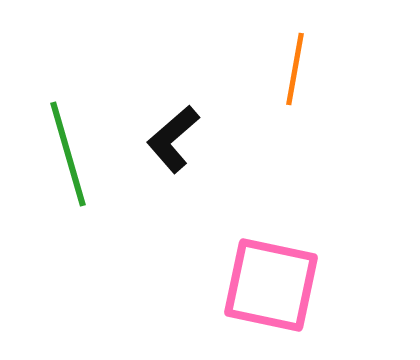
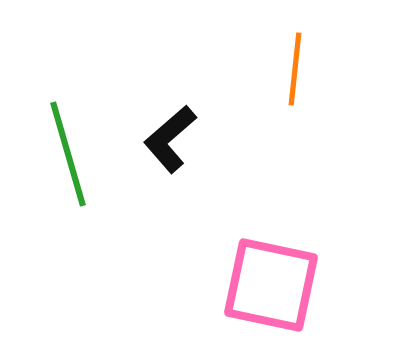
orange line: rotated 4 degrees counterclockwise
black L-shape: moved 3 px left
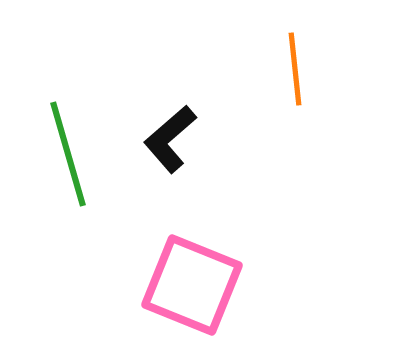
orange line: rotated 12 degrees counterclockwise
pink square: moved 79 px left; rotated 10 degrees clockwise
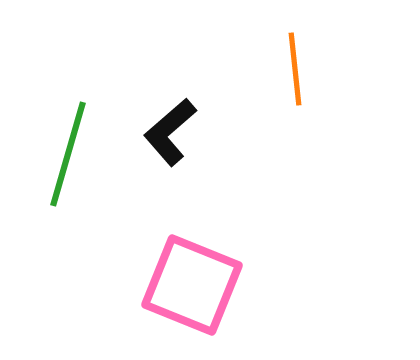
black L-shape: moved 7 px up
green line: rotated 32 degrees clockwise
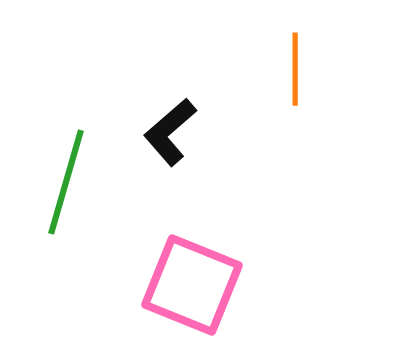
orange line: rotated 6 degrees clockwise
green line: moved 2 px left, 28 px down
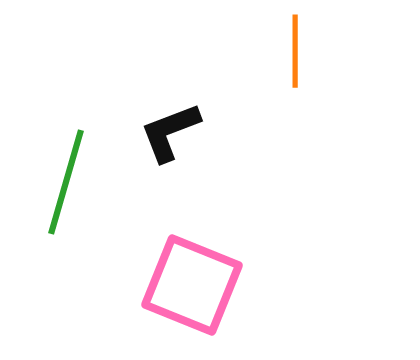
orange line: moved 18 px up
black L-shape: rotated 20 degrees clockwise
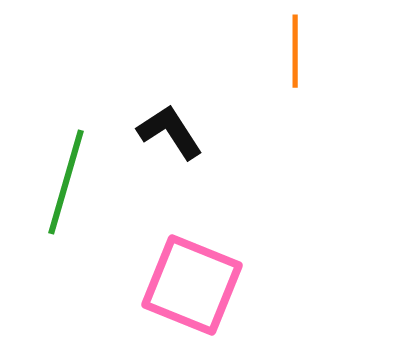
black L-shape: rotated 78 degrees clockwise
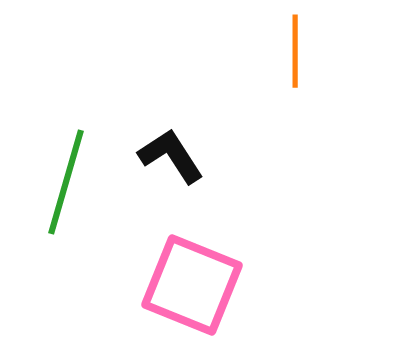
black L-shape: moved 1 px right, 24 px down
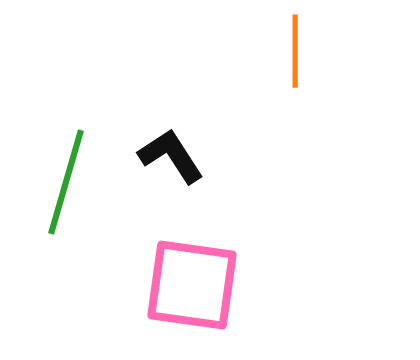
pink square: rotated 14 degrees counterclockwise
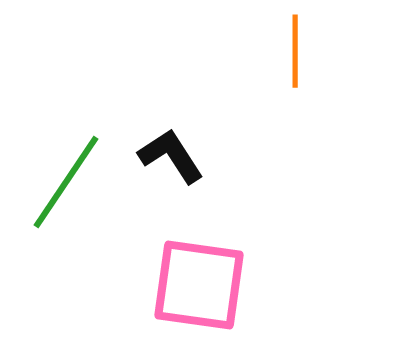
green line: rotated 18 degrees clockwise
pink square: moved 7 px right
